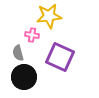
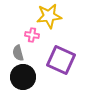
purple square: moved 1 px right, 3 px down
black circle: moved 1 px left
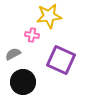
gray semicircle: moved 5 px left, 1 px down; rotated 77 degrees clockwise
black circle: moved 5 px down
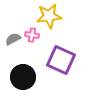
gray semicircle: moved 15 px up
black circle: moved 5 px up
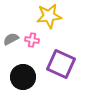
pink cross: moved 5 px down
gray semicircle: moved 2 px left
purple square: moved 4 px down
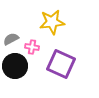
yellow star: moved 3 px right, 6 px down
pink cross: moved 7 px down
black circle: moved 8 px left, 11 px up
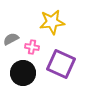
black circle: moved 8 px right, 7 px down
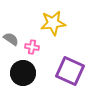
yellow star: moved 1 px right, 1 px down
gray semicircle: rotated 63 degrees clockwise
purple square: moved 9 px right, 7 px down
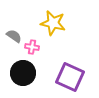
yellow star: rotated 20 degrees clockwise
gray semicircle: moved 3 px right, 3 px up
purple square: moved 6 px down
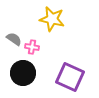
yellow star: moved 1 px left, 4 px up
gray semicircle: moved 3 px down
